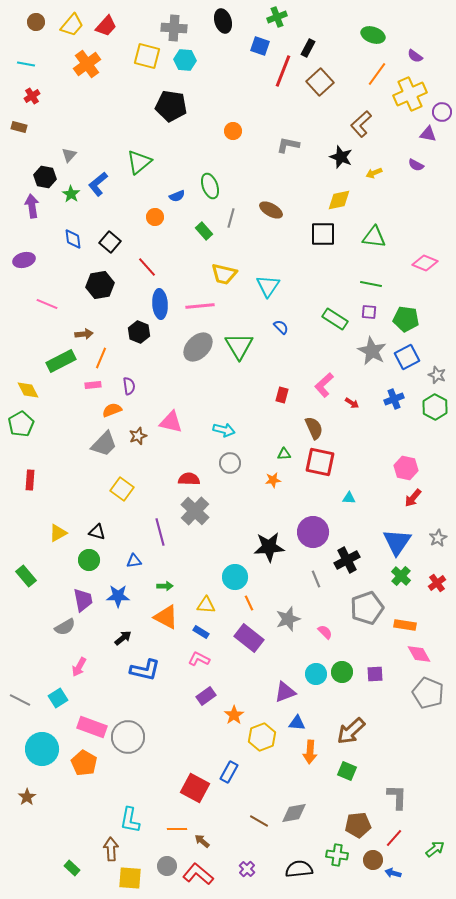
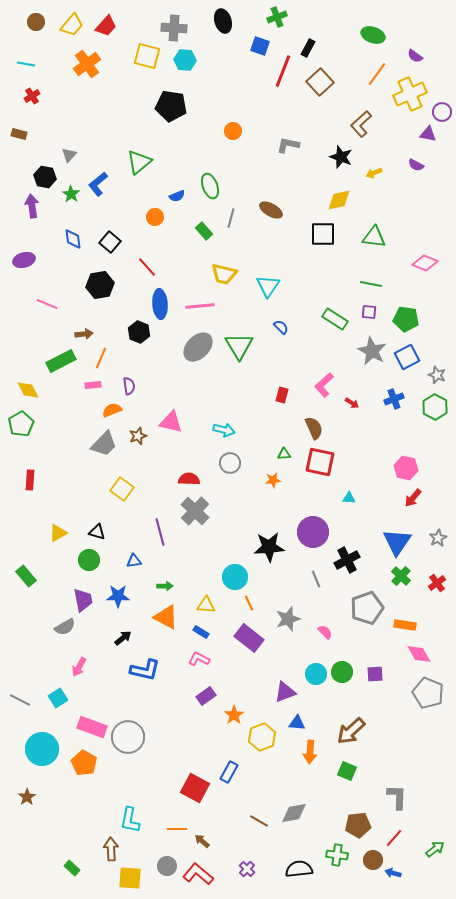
brown rectangle at (19, 127): moved 7 px down
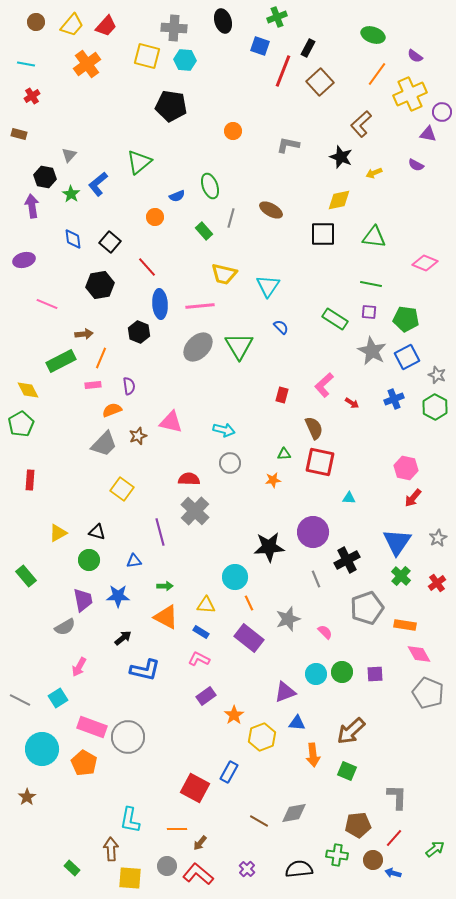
orange arrow at (310, 752): moved 3 px right, 3 px down; rotated 10 degrees counterclockwise
brown arrow at (202, 841): moved 2 px left, 2 px down; rotated 91 degrees counterclockwise
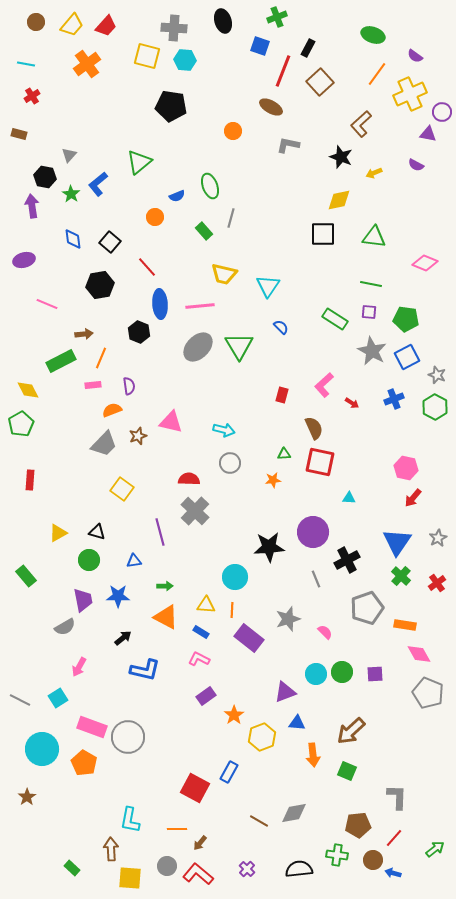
brown ellipse at (271, 210): moved 103 px up
orange line at (249, 603): moved 17 px left, 7 px down; rotated 28 degrees clockwise
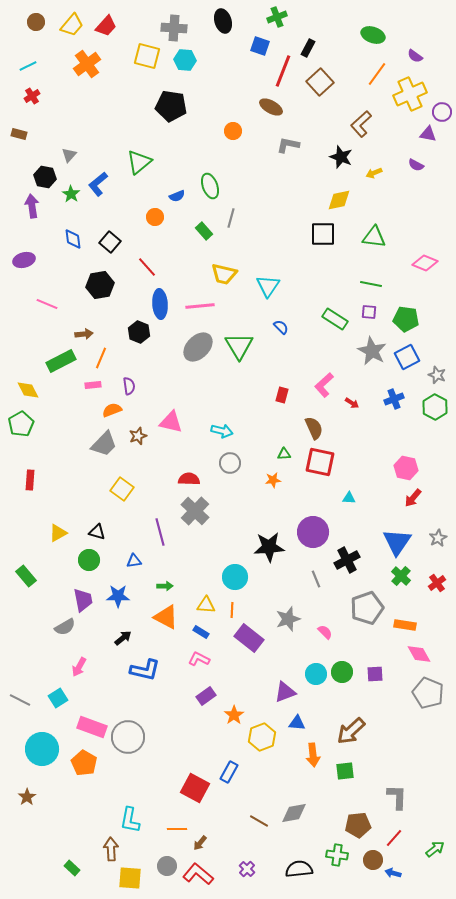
cyan line at (26, 64): moved 2 px right, 2 px down; rotated 36 degrees counterclockwise
cyan arrow at (224, 430): moved 2 px left, 1 px down
green square at (347, 771): moved 2 px left; rotated 30 degrees counterclockwise
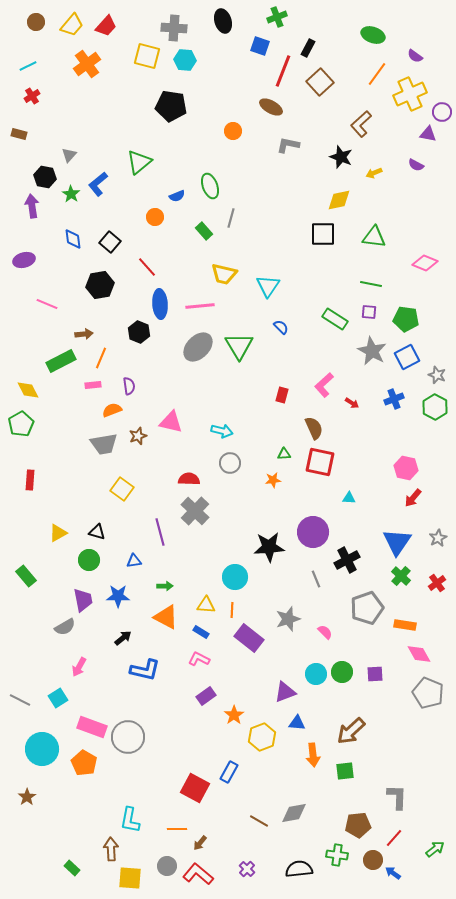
gray trapezoid at (104, 444): rotated 36 degrees clockwise
blue arrow at (393, 873): rotated 21 degrees clockwise
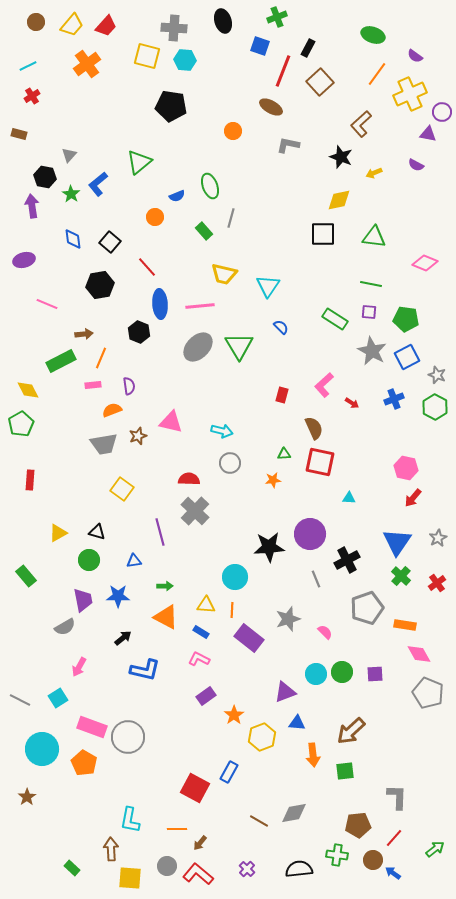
purple circle at (313, 532): moved 3 px left, 2 px down
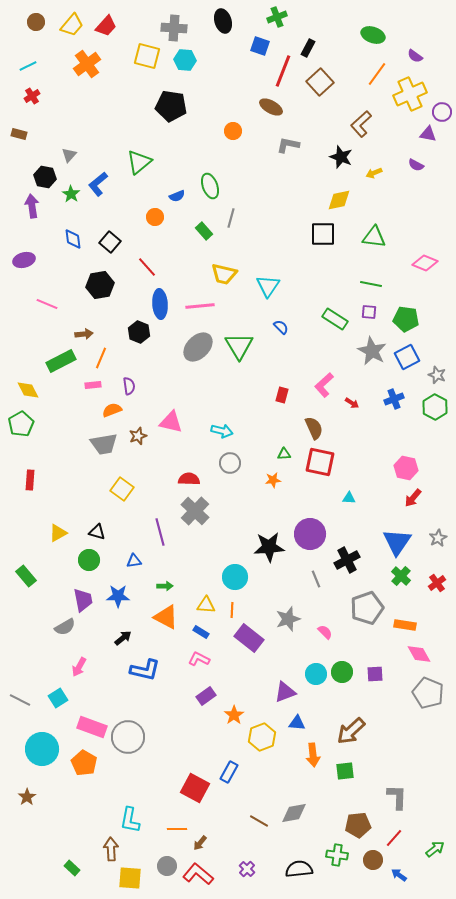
blue arrow at (393, 873): moved 6 px right, 2 px down
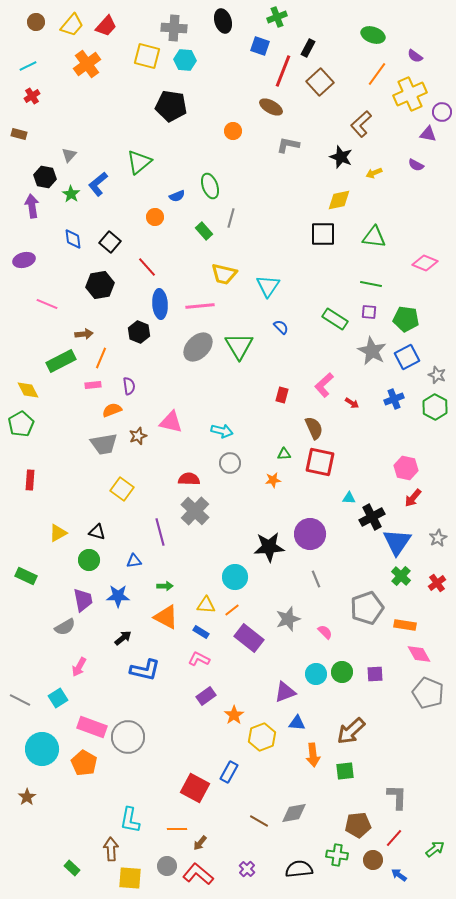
black cross at (347, 560): moved 25 px right, 43 px up
green rectangle at (26, 576): rotated 25 degrees counterclockwise
orange line at (232, 610): rotated 49 degrees clockwise
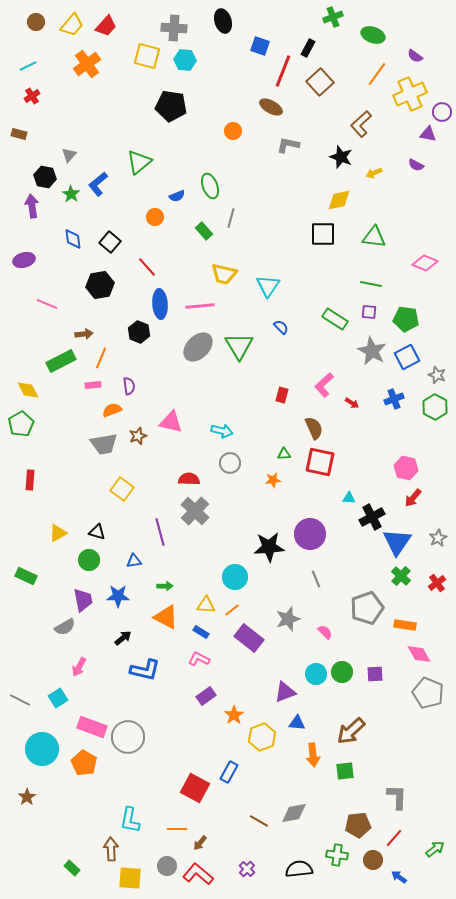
green cross at (277, 17): moved 56 px right
blue arrow at (399, 875): moved 2 px down
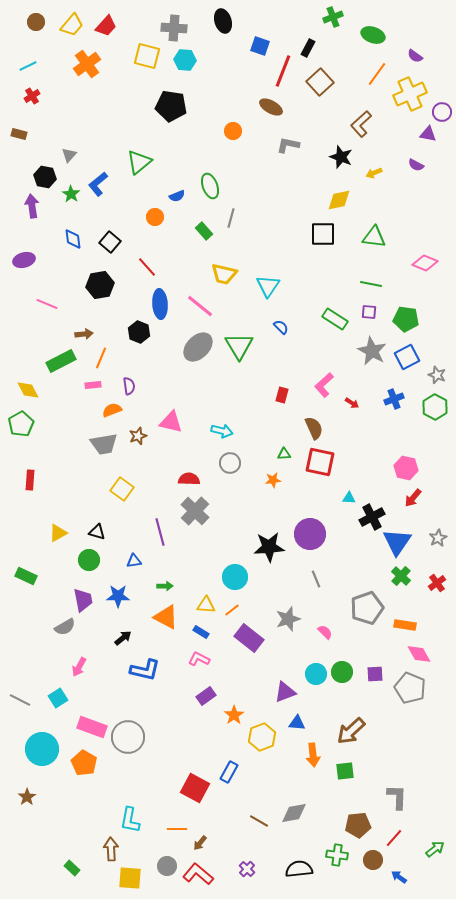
pink line at (200, 306): rotated 44 degrees clockwise
gray pentagon at (428, 693): moved 18 px left, 5 px up
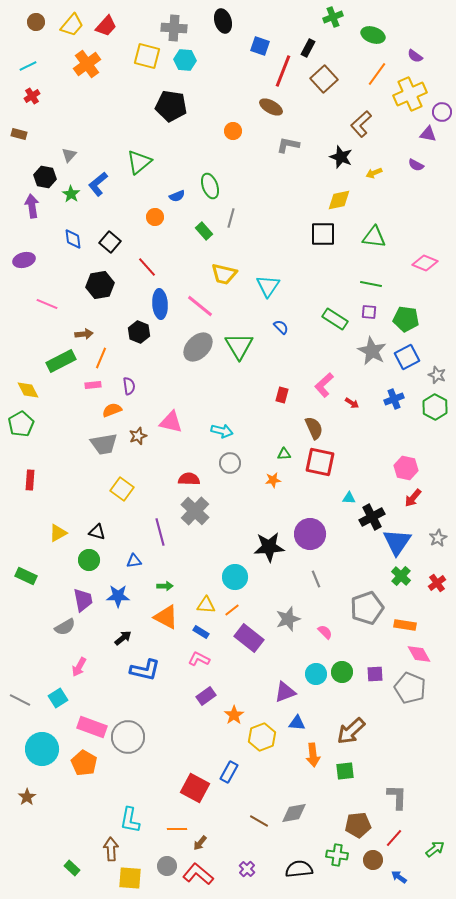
brown square at (320, 82): moved 4 px right, 3 px up
